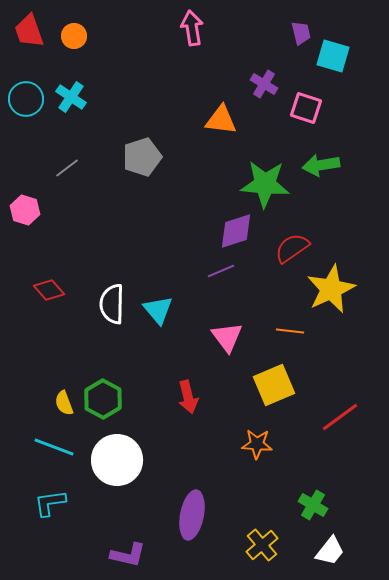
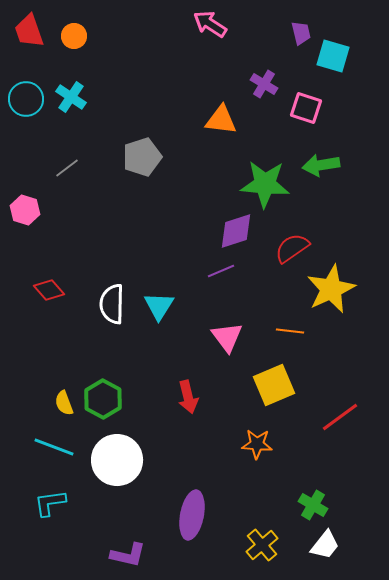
pink arrow: moved 18 px right, 4 px up; rotated 48 degrees counterclockwise
cyan triangle: moved 1 px right, 4 px up; rotated 12 degrees clockwise
white trapezoid: moved 5 px left, 6 px up
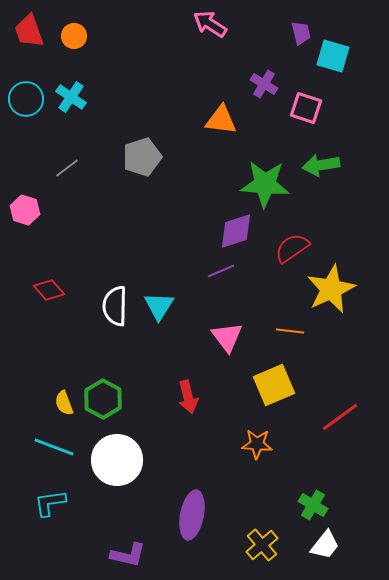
white semicircle: moved 3 px right, 2 px down
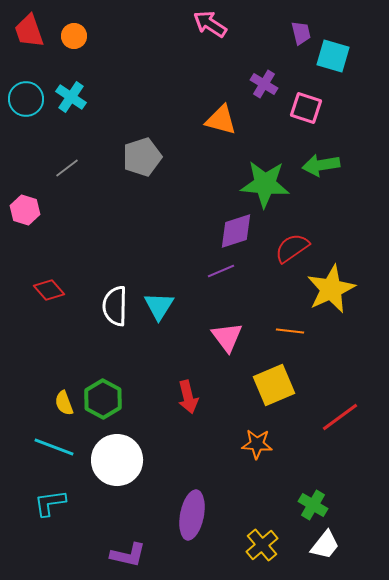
orange triangle: rotated 8 degrees clockwise
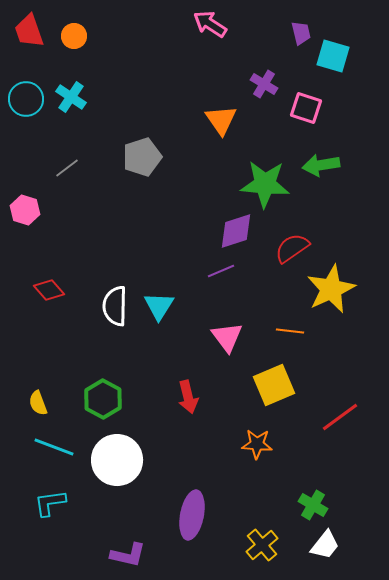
orange triangle: rotated 40 degrees clockwise
yellow semicircle: moved 26 px left
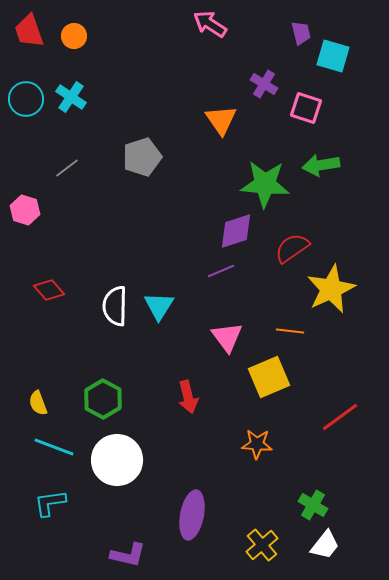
yellow square: moved 5 px left, 8 px up
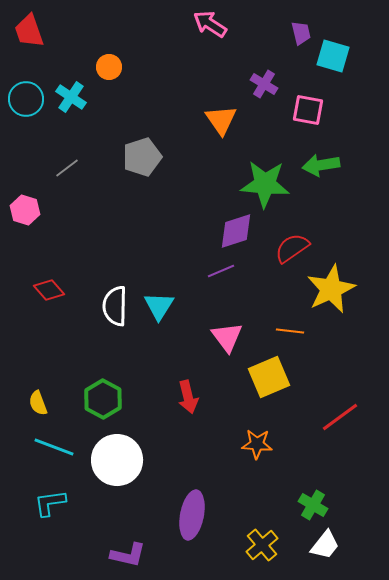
orange circle: moved 35 px right, 31 px down
pink square: moved 2 px right, 2 px down; rotated 8 degrees counterclockwise
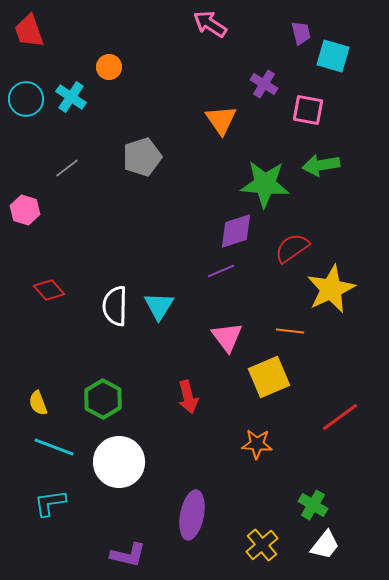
white circle: moved 2 px right, 2 px down
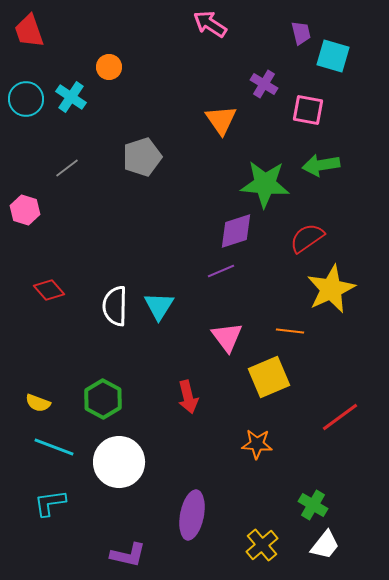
red semicircle: moved 15 px right, 10 px up
yellow semicircle: rotated 50 degrees counterclockwise
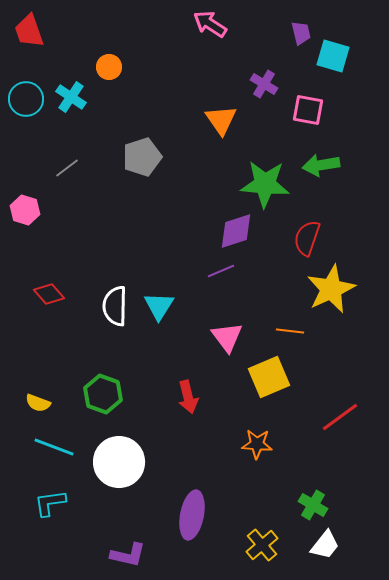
red semicircle: rotated 36 degrees counterclockwise
red diamond: moved 4 px down
green hexagon: moved 5 px up; rotated 9 degrees counterclockwise
